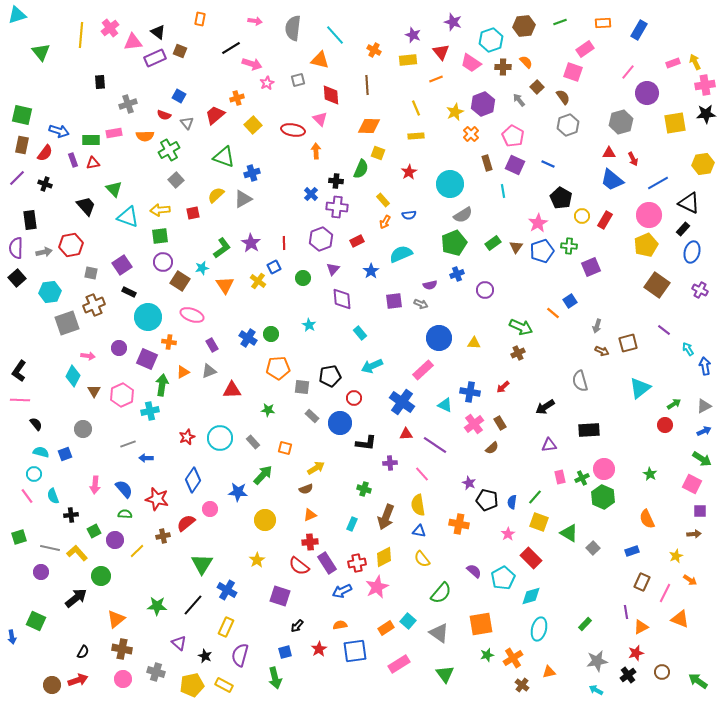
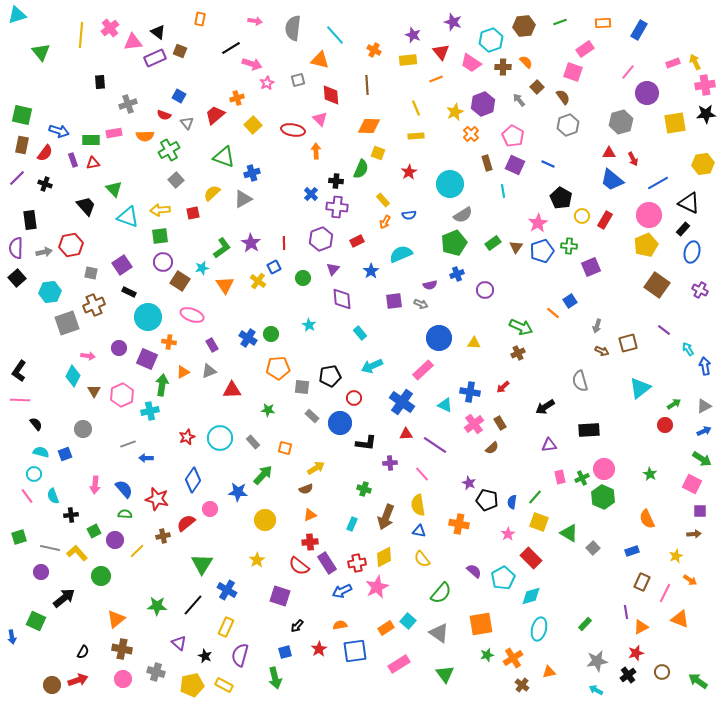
yellow semicircle at (216, 195): moved 4 px left, 2 px up
black arrow at (76, 598): moved 12 px left
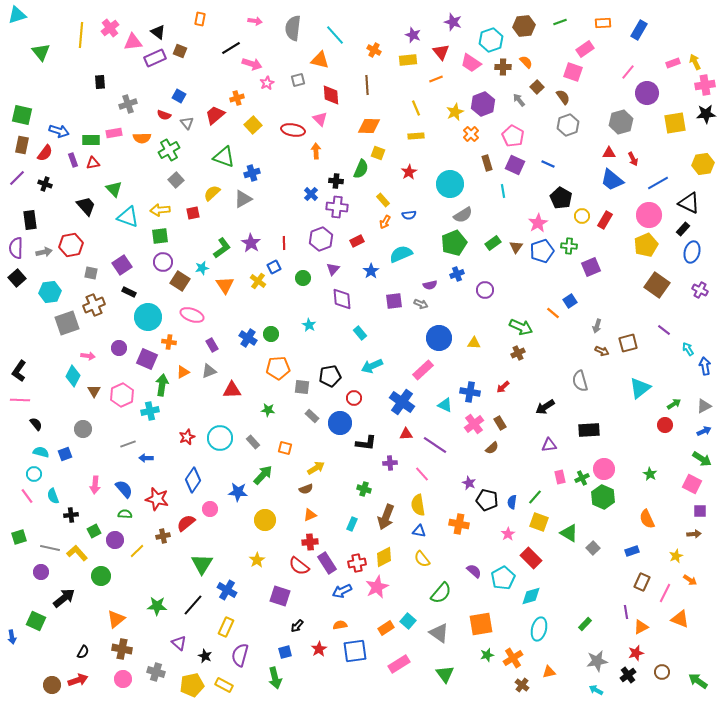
orange semicircle at (145, 136): moved 3 px left, 2 px down
